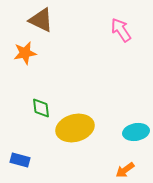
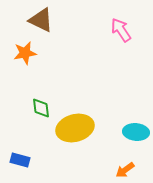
cyan ellipse: rotated 15 degrees clockwise
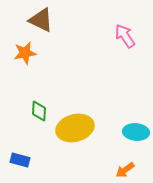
pink arrow: moved 4 px right, 6 px down
green diamond: moved 2 px left, 3 px down; rotated 10 degrees clockwise
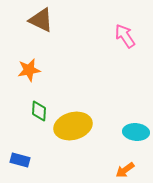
orange star: moved 4 px right, 17 px down
yellow ellipse: moved 2 px left, 2 px up
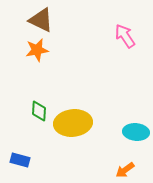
orange star: moved 8 px right, 20 px up
yellow ellipse: moved 3 px up; rotated 9 degrees clockwise
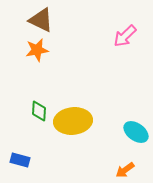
pink arrow: rotated 100 degrees counterclockwise
yellow ellipse: moved 2 px up
cyan ellipse: rotated 30 degrees clockwise
